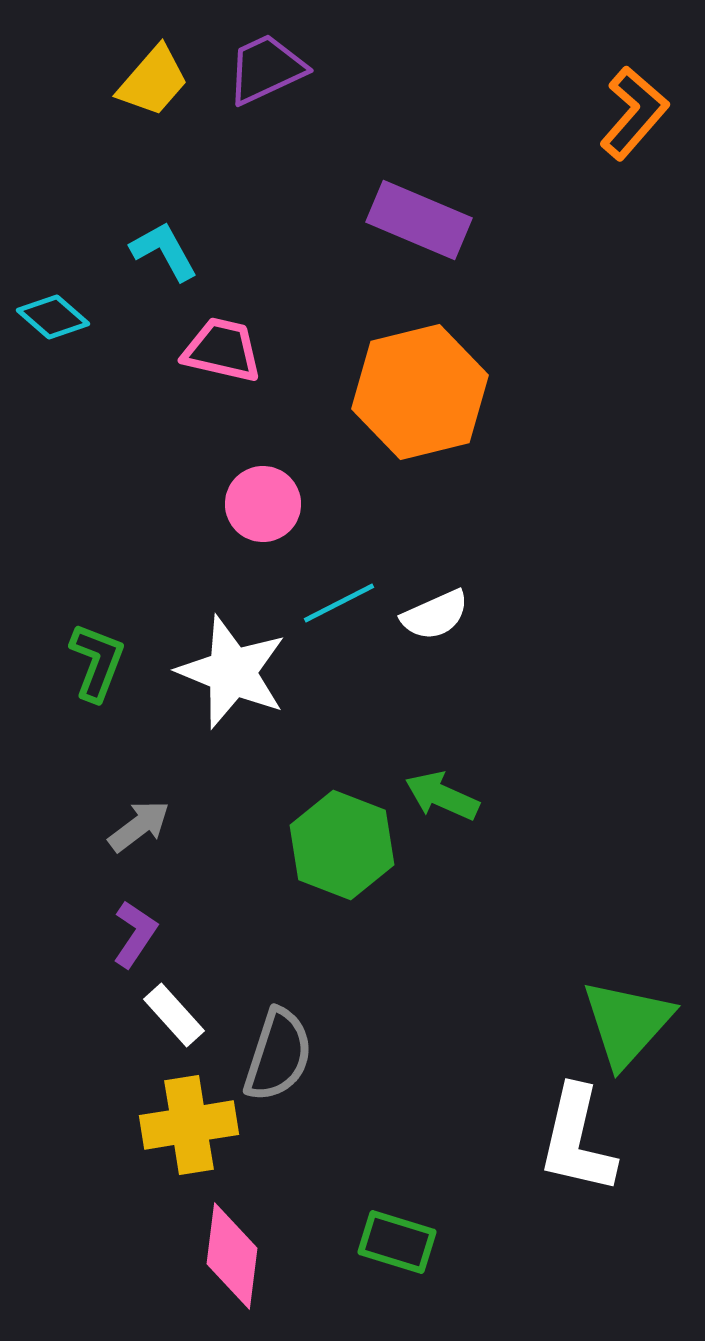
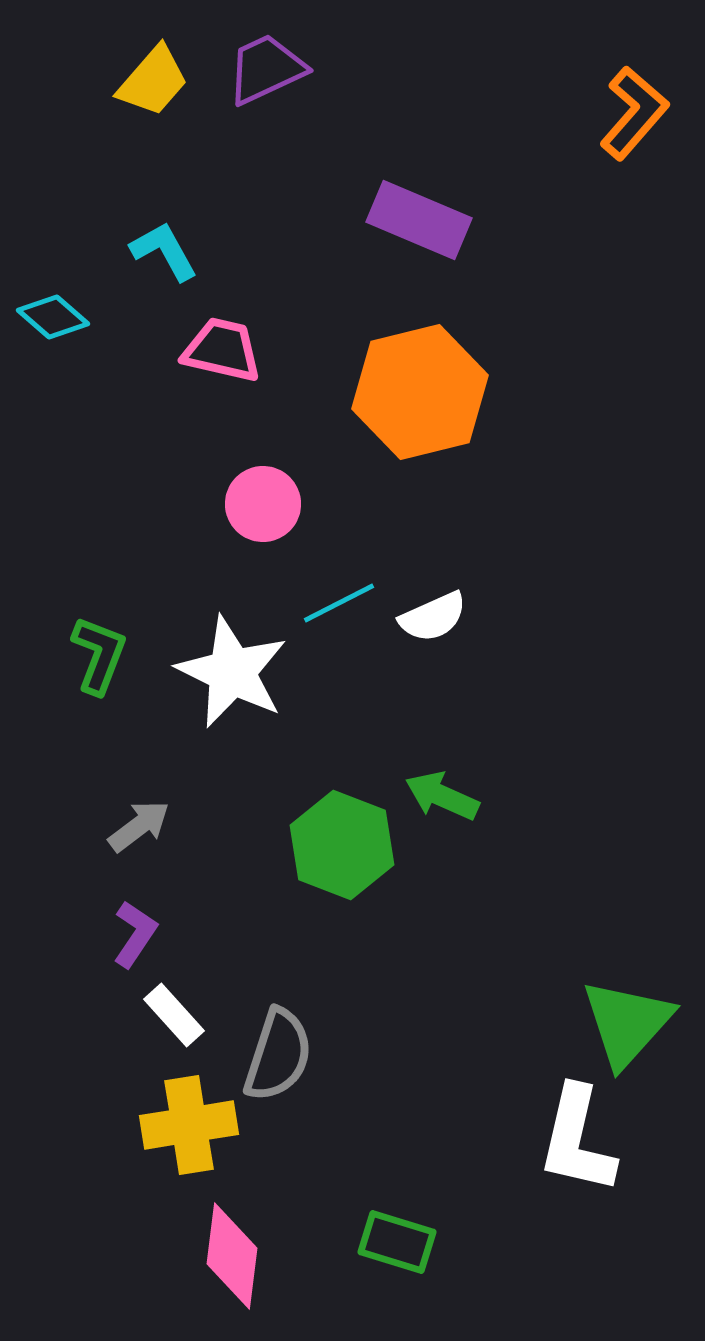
white semicircle: moved 2 px left, 2 px down
green L-shape: moved 2 px right, 7 px up
white star: rotated 4 degrees clockwise
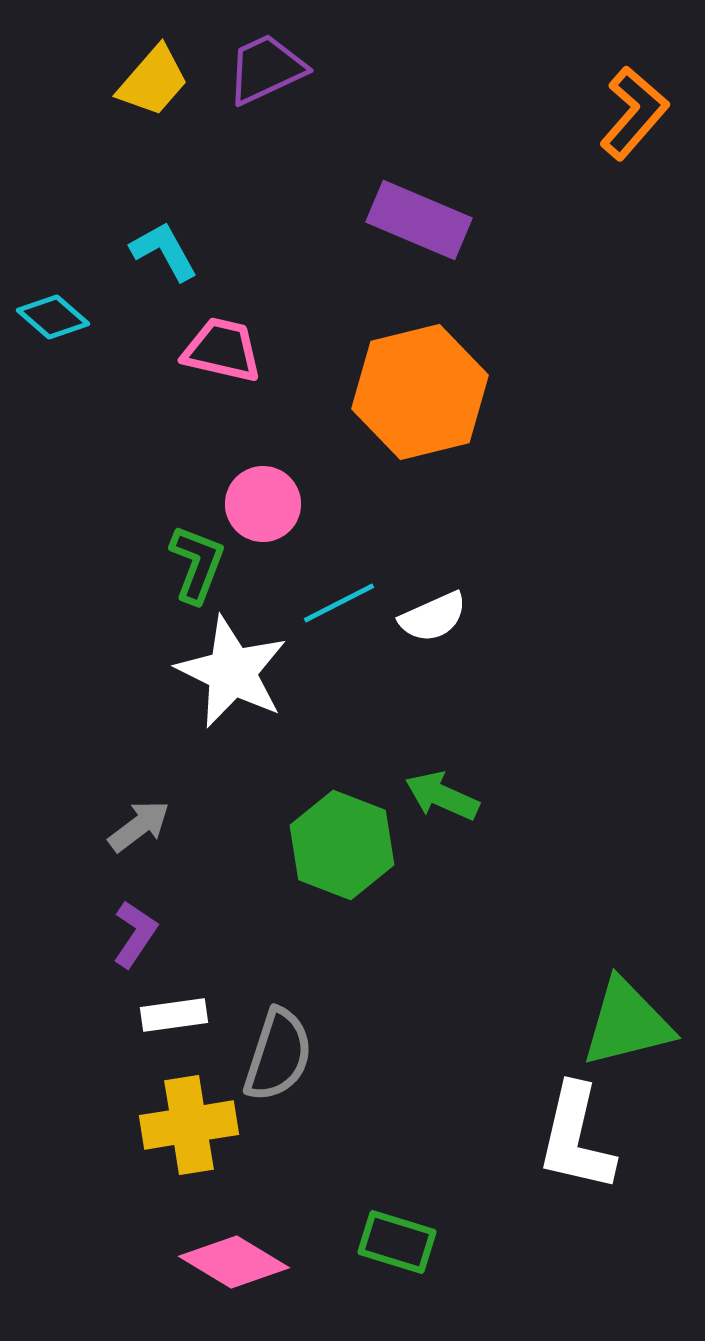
green L-shape: moved 98 px right, 91 px up
white rectangle: rotated 56 degrees counterclockwise
green triangle: rotated 34 degrees clockwise
white L-shape: moved 1 px left, 2 px up
pink diamond: moved 2 px right, 6 px down; rotated 66 degrees counterclockwise
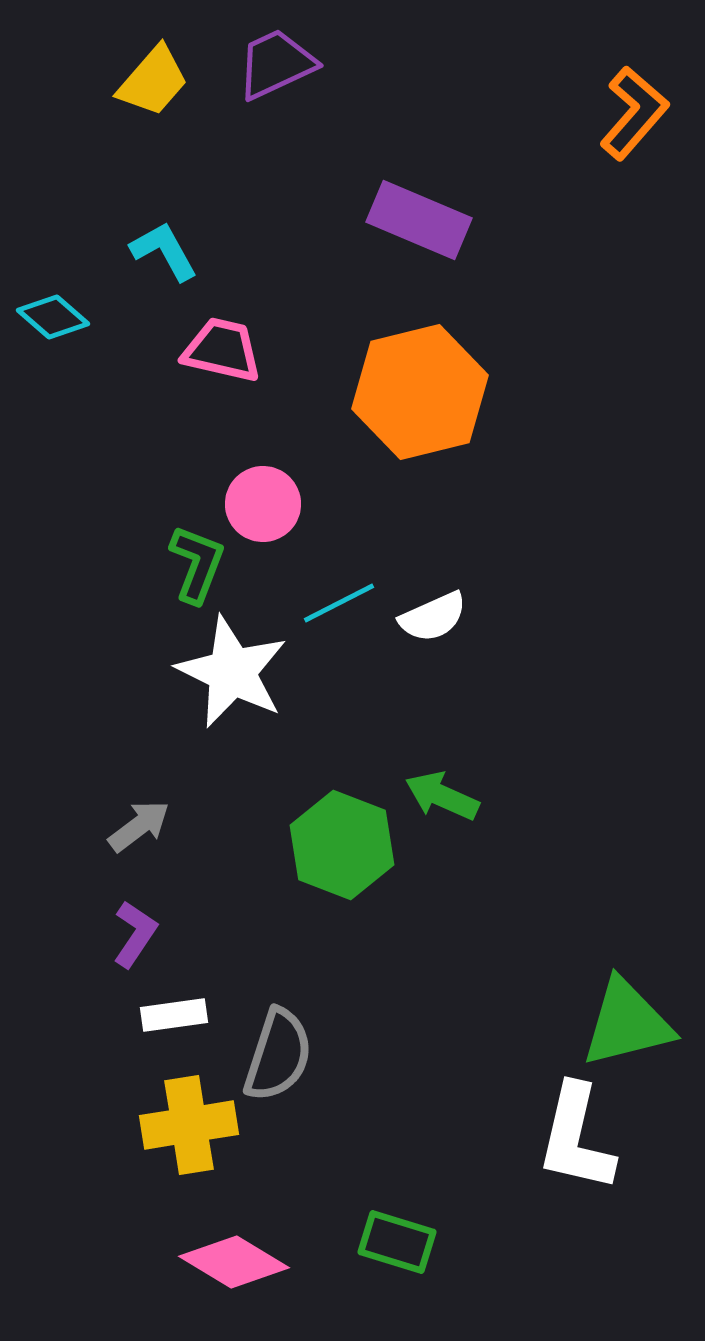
purple trapezoid: moved 10 px right, 5 px up
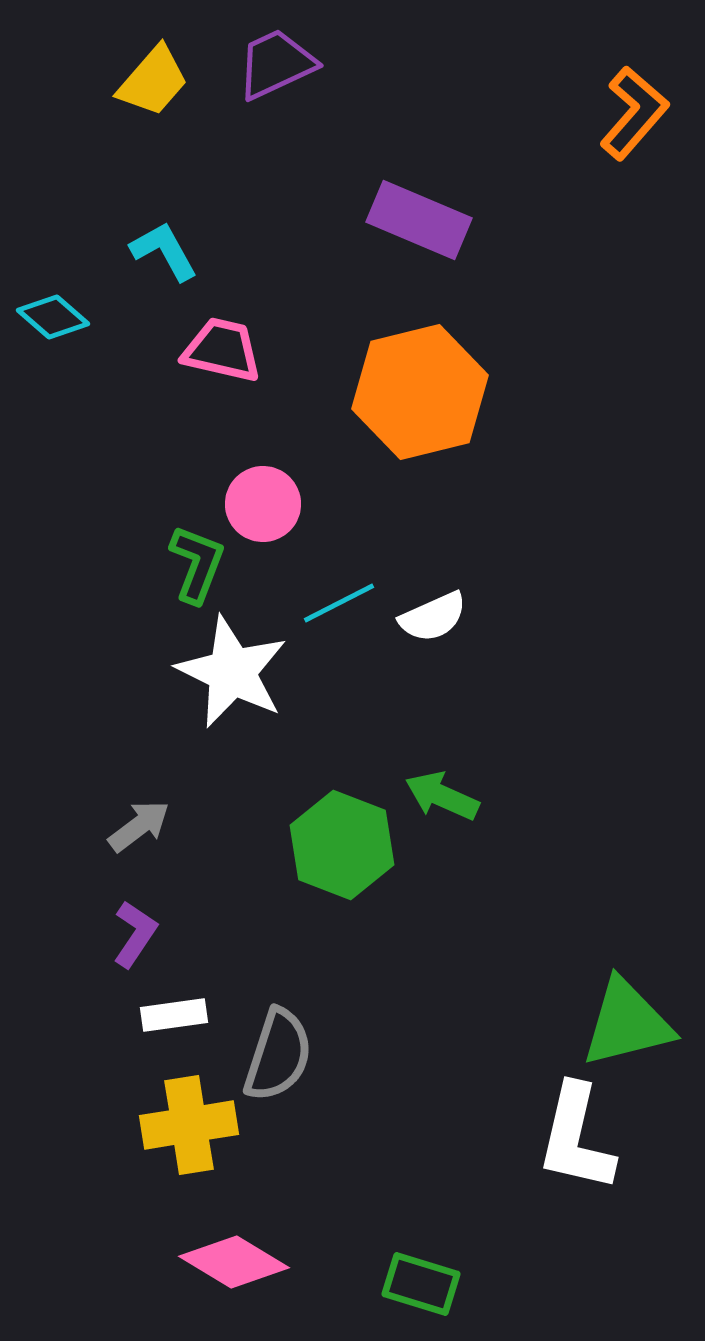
green rectangle: moved 24 px right, 42 px down
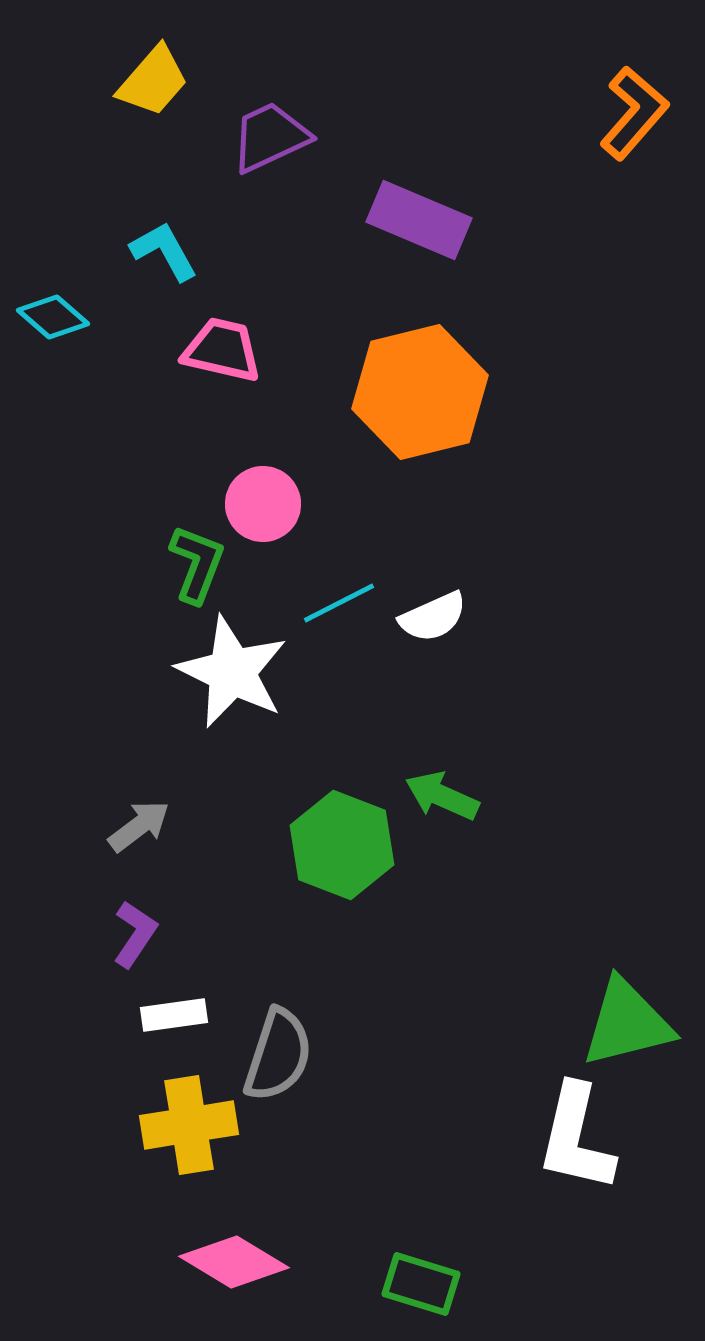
purple trapezoid: moved 6 px left, 73 px down
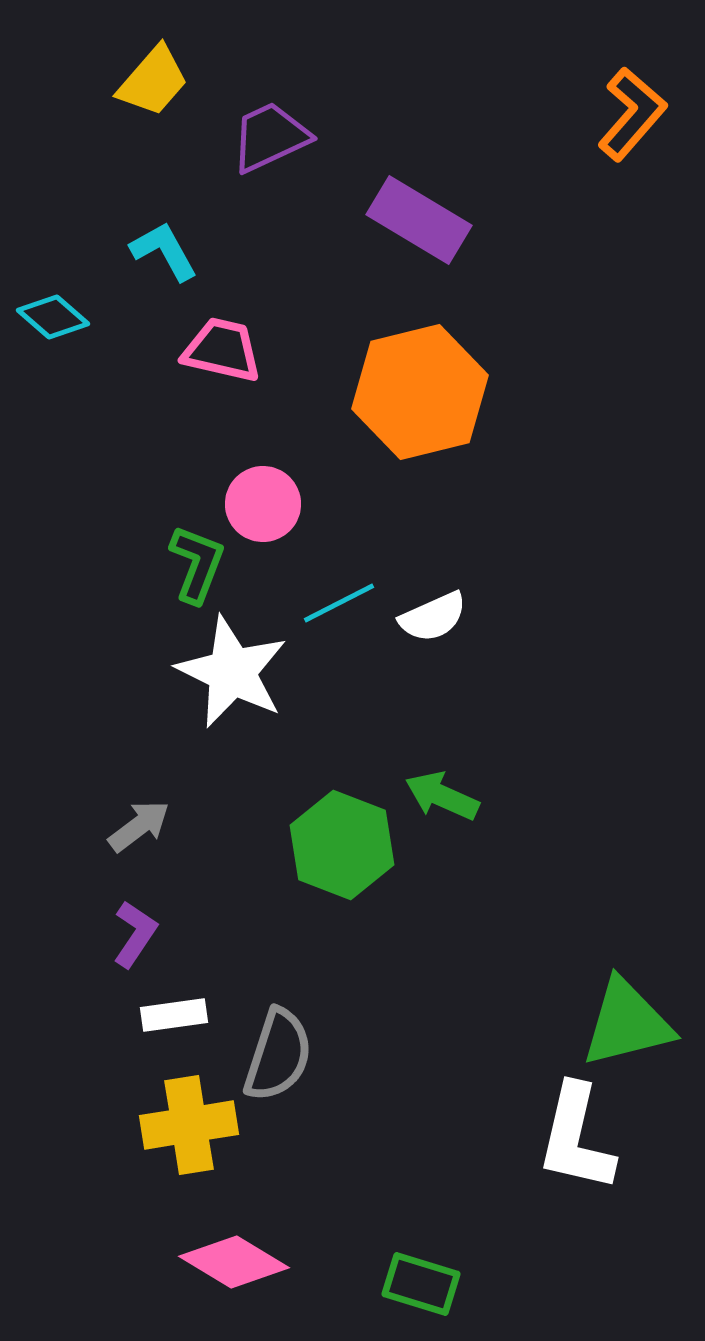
orange L-shape: moved 2 px left, 1 px down
purple rectangle: rotated 8 degrees clockwise
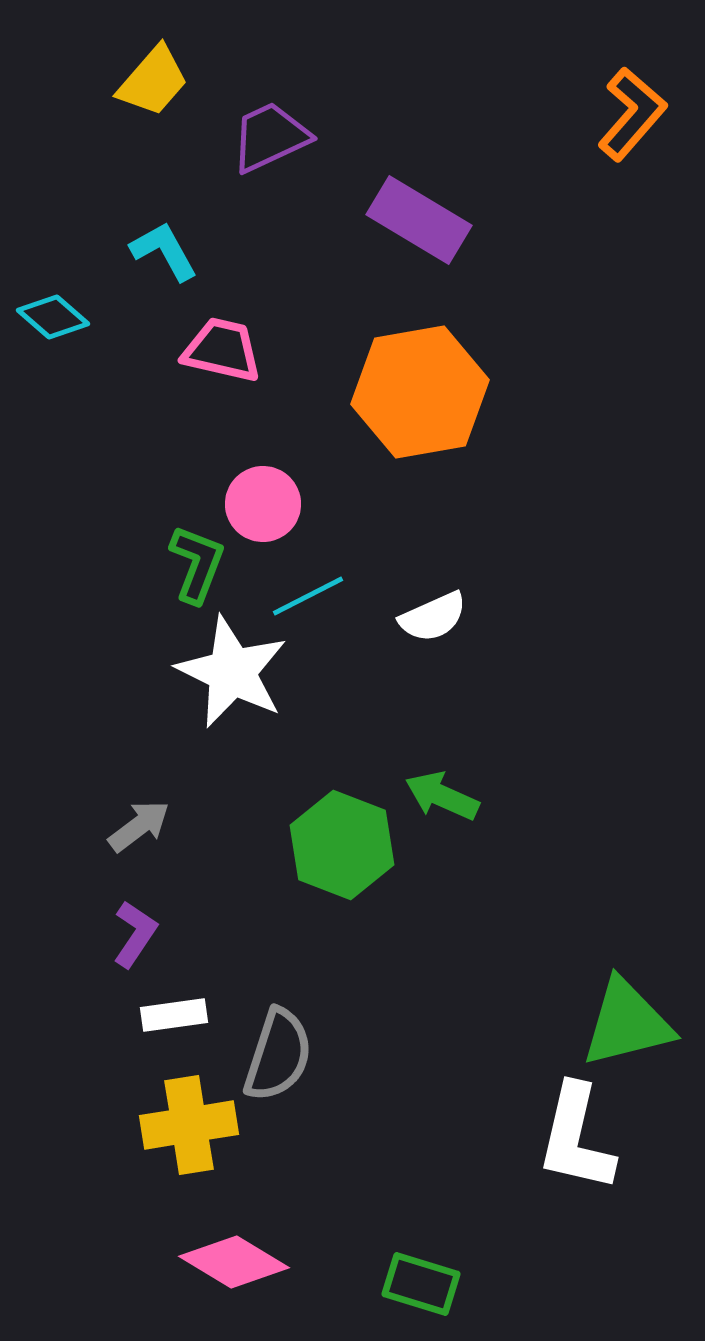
orange hexagon: rotated 4 degrees clockwise
cyan line: moved 31 px left, 7 px up
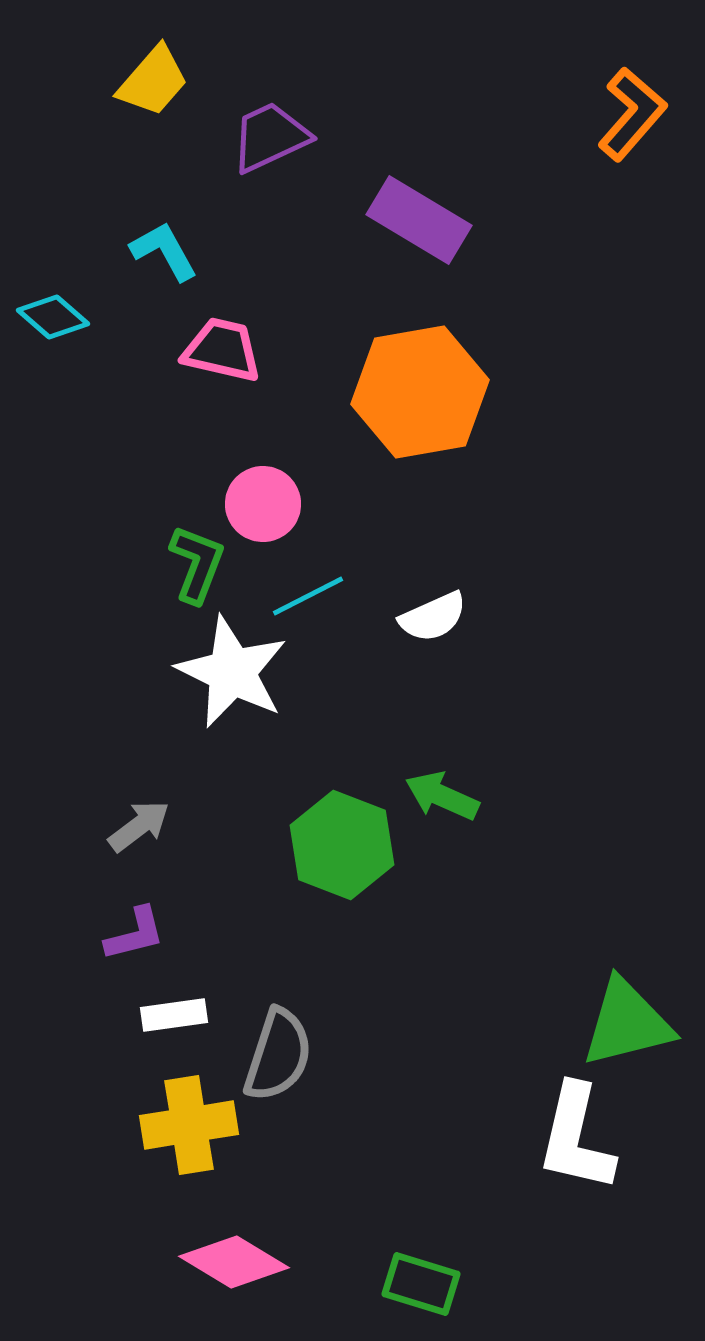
purple L-shape: rotated 42 degrees clockwise
